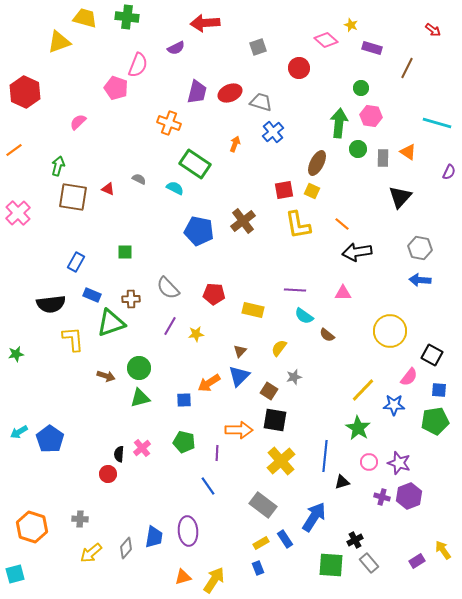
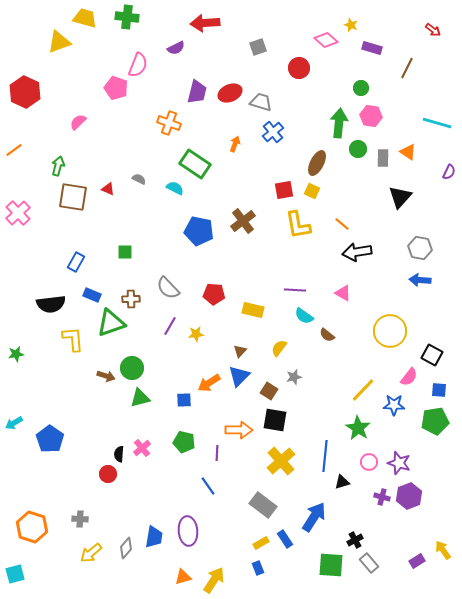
pink triangle at (343, 293): rotated 30 degrees clockwise
green circle at (139, 368): moved 7 px left
cyan arrow at (19, 432): moved 5 px left, 9 px up
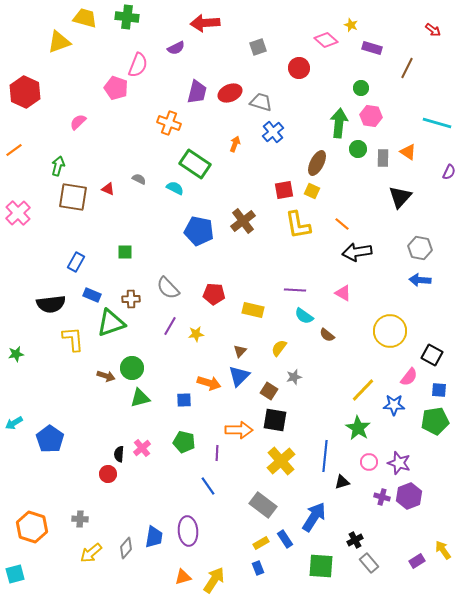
orange arrow at (209, 383): rotated 130 degrees counterclockwise
green square at (331, 565): moved 10 px left, 1 px down
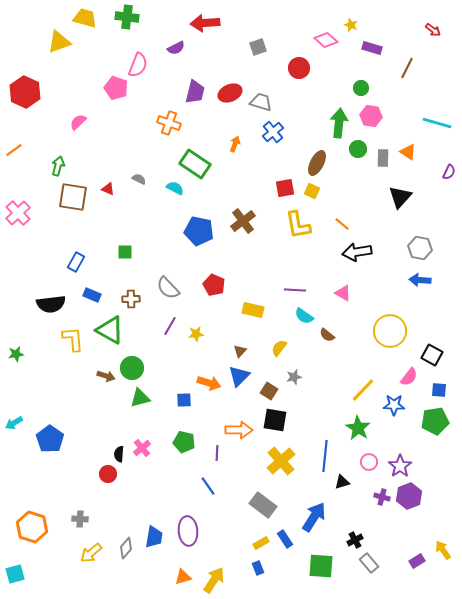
purple trapezoid at (197, 92): moved 2 px left
red square at (284, 190): moved 1 px right, 2 px up
red pentagon at (214, 294): moved 9 px up; rotated 20 degrees clockwise
green triangle at (111, 323): moved 1 px left, 7 px down; rotated 48 degrees clockwise
purple star at (399, 463): moved 1 px right, 3 px down; rotated 20 degrees clockwise
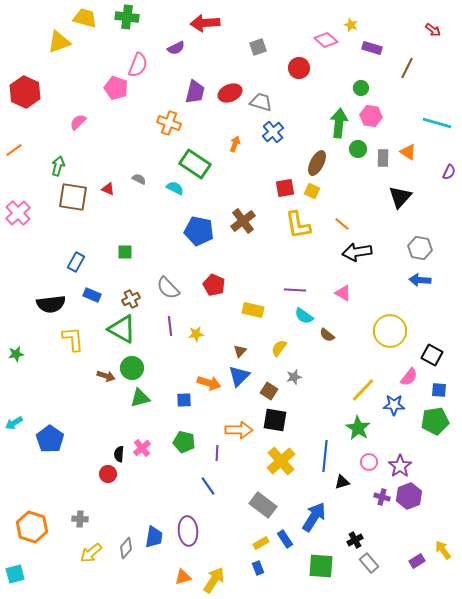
brown cross at (131, 299): rotated 24 degrees counterclockwise
purple line at (170, 326): rotated 36 degrees counterclockwise
green triangle at (110, 330): moved 12 px right, 1 px up
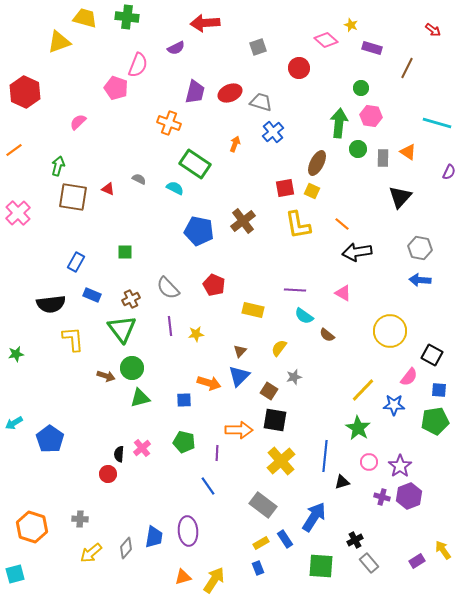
green triangle at (122, 329): rotated 24 degrees clockwise
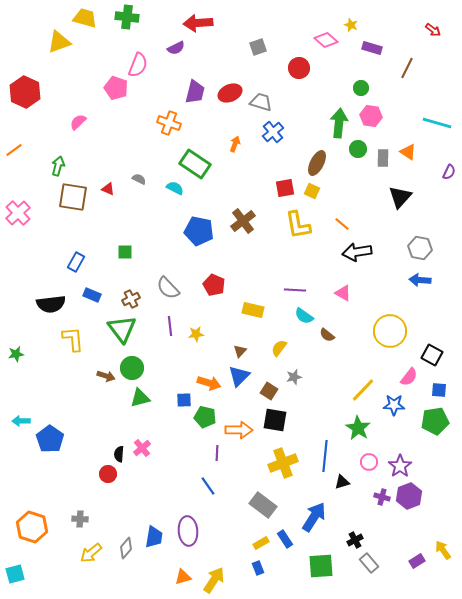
red arrow at (205, 23): moved 7 px left
cyan arrow at (14, 423): moved 7 px right, 2 px up; rotated 30 degrees clockwise
green pentagon at (184, 442): moved 21 px right, 25 px up
yellow cross at (281, 461): moved 2 px right, 2 px down; rotated 20 degrees clockwise
green square at (321, 566): rotated 8 degrees counterclockwise
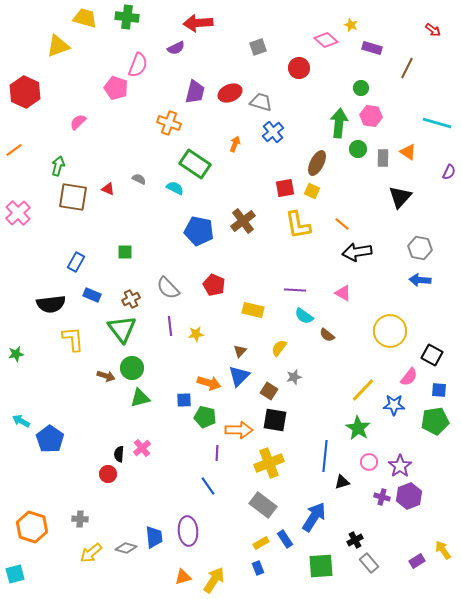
yellow triangle at (59, 42): moved 1 px left, 4 px down
cyan arrow at (21, 421): rotated 30 degrees clockwise
yellow cross at (283, 463): moved 14 px left
blue trapezoid at (154, 537): rotated 15 degrees counterclockwise
gray diamond at (126, 548): rotated 65 degrees clockwise
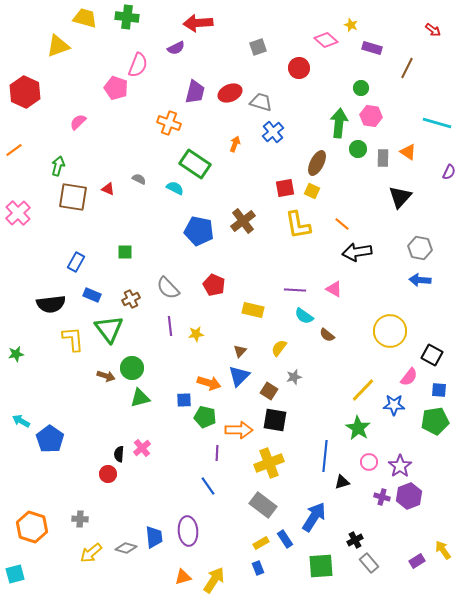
pink triangle at (343, 293): moved 9 px left, 4 px up
green triangle at (122, 329): moved 13 px left
